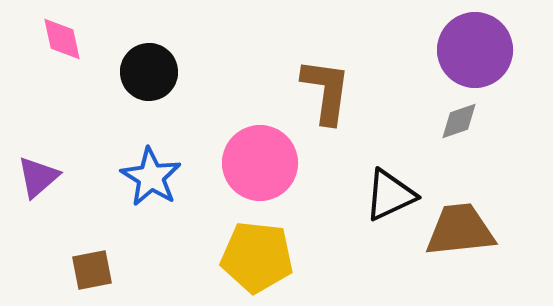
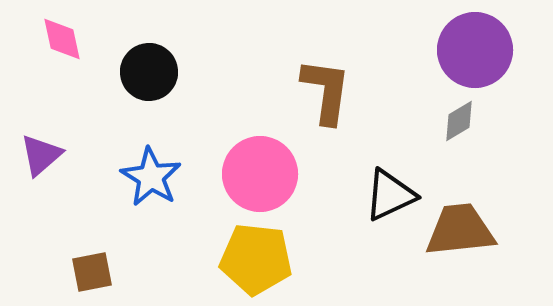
gray diamond: rotated 12 degrees counterclockwise
pink circle: moved 11 px down
purple triangle: moved 3 px right, 22 px up
yellow pentagon: moved 1 px left, 2 px down
brown square: moved 2 px down
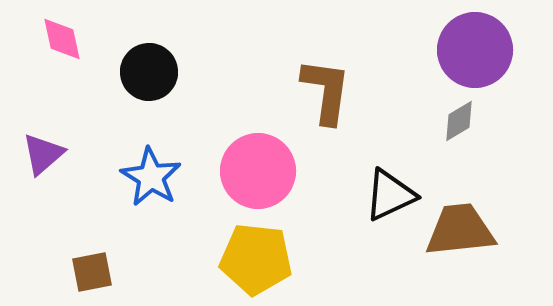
purple triangle: moved 2 px right, 1 px up
pink circle: moved 2 px left, 3 px up
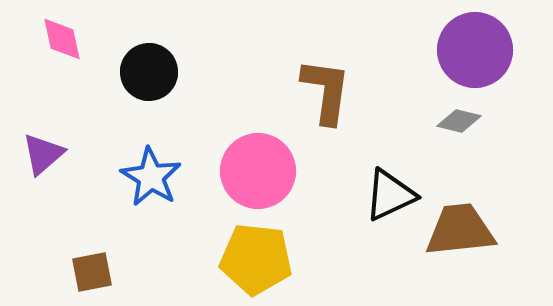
gray diamond: rotated 45 degrees clockwise
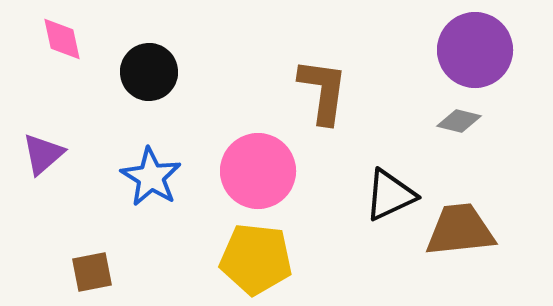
brown L-shape: moved 3 px left
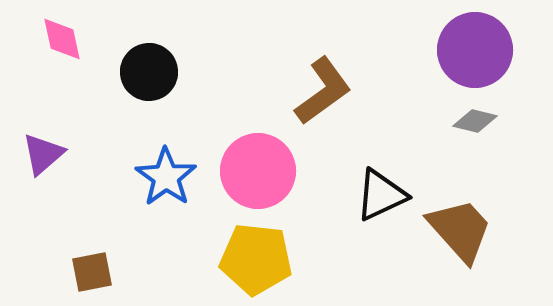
brown L-shape: rotated 46 degrees clockwise
gray diamond: moved 16 px right
blue star: moved 15 px right; rotated 4 degrees clockwise
black triangle: moved 9 px left
brown trapezoid: rotated 54 degrees clockwise
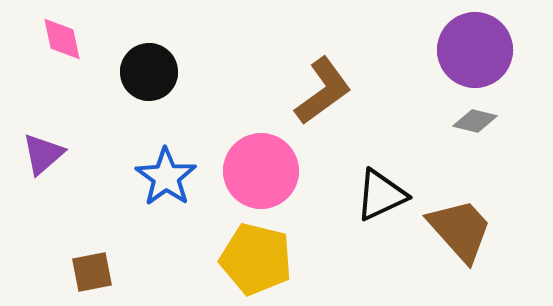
pink circle: moved 3 px right
yellow pentagon: rotated 8 degrees clockwise
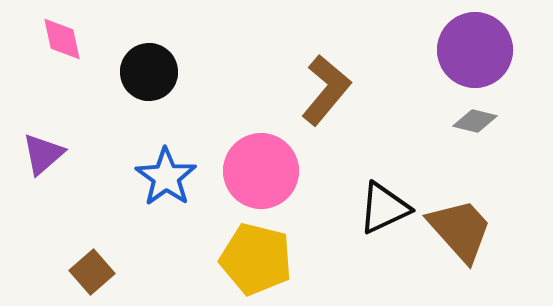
brown L-shape: moved 3 px right, 1 px up; rotated 14 degrees counterclockwise
black triangle: moved 3 px right, 13 px down
brown square: rotated 30 degrees counterclockwise
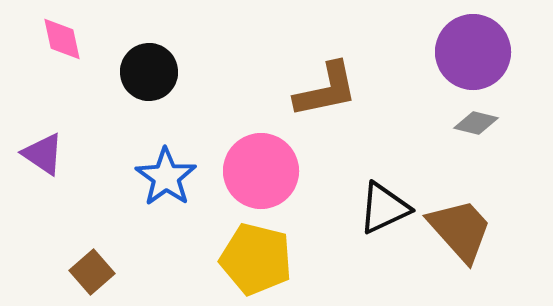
purple circle: moved 2 px left, 2 px down
brown L-shape: rotated 38 degrees clockwise
gray diamond: moved 1 px right, 2 px down
purple triangle: rotated 45 degrees counterclockwise
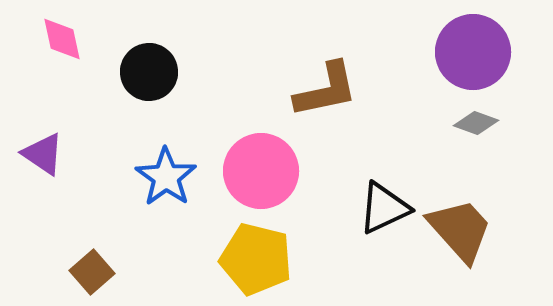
gray diamond: rotated 6 degrees clockwise
